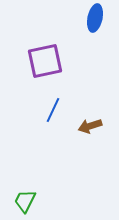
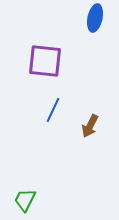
purple square: rotated 18 degrees clockwise
brown arrow: rotated 45 degrees counterclockwise
green trapezoid: moved 1 px up
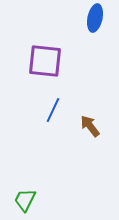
brown arrow: rotated 115 degrees clockwise
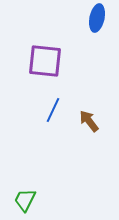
blue ellipse: moved 2 px right
brown arrow: moved 1 px left, 5 px up
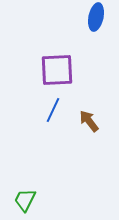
blue ellipse: moved 1 px left, 1 px up
purple square: moved 12 px right, 9 px down; rotated 9 degrees counterclockwise
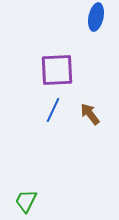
brown arrow: moved 1 px right, 7 px up
green trapezoid: moved 1 px right, 1 px down
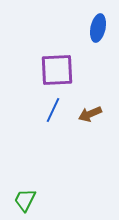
blue ellipse: moved 2 px right, 11 px down
brown arrow: rotated 75 degrees counterclockwise
green trapezoid: moved 1 px left, 1 px up
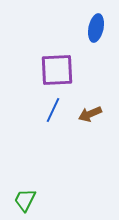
blue ellipse: moved 2 px left
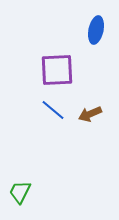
blue ellipse: moved 2 px down
blue line: rotated 75 degrees counterclockwise
green trapezoid: moved 5 px left, 8 px up
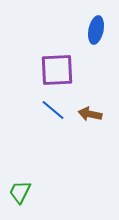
brown arrow: rotated 35 degrees clockwise
